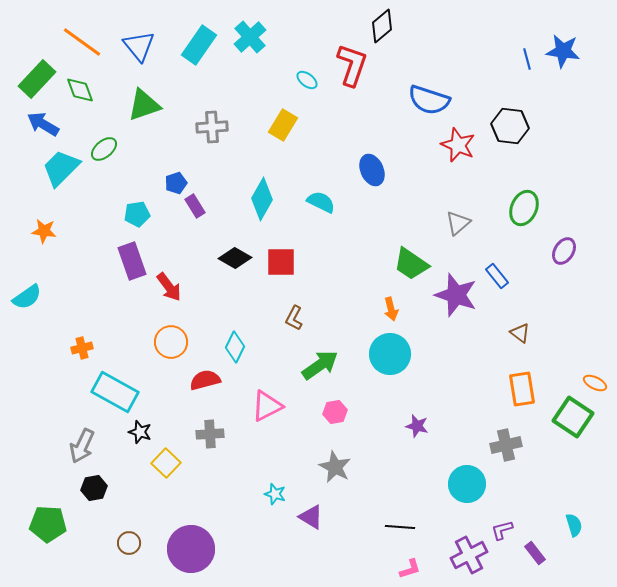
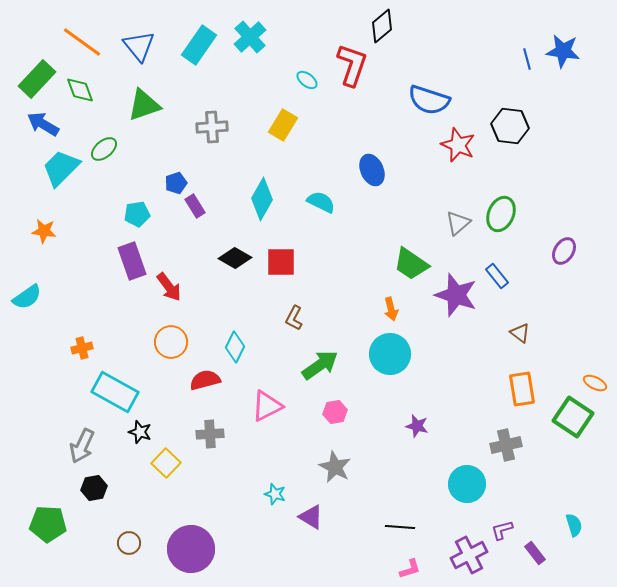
green ellipse at (524, 208): moved 23 px left, 6 px down
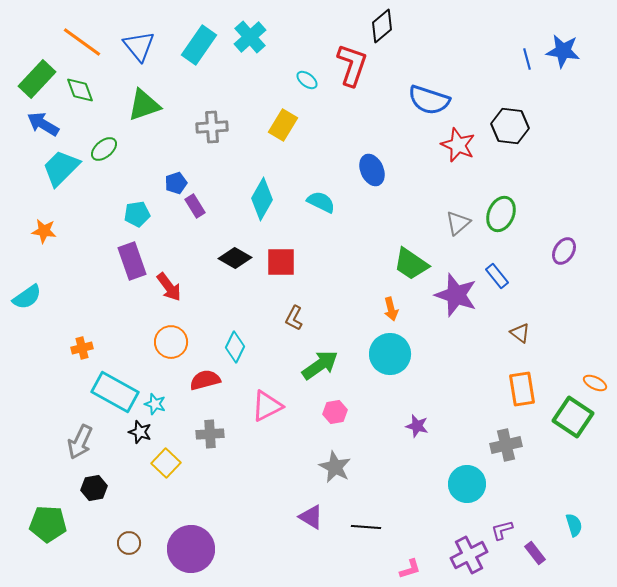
gray arrow at (82, 446): moved 2 px left, 4 px up
cyan star at (275, 494): moved 120 px left, 90 px up
black line at (400, 527): moved 34 px left
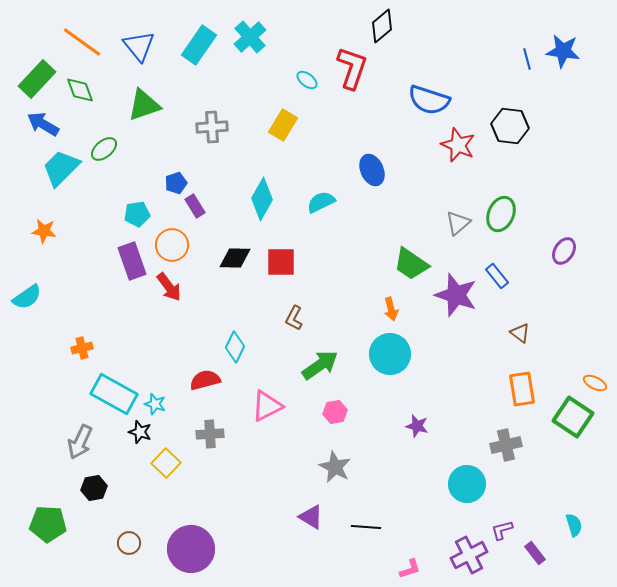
red L-shape at (352, 65): moved 3 px down
cyan semicircle at (321, 202): rotated 52 degrees counterclockwise
black diamond at (235, 258): rotated 28 degrees counterclockwise
orange circle at (171, 342): moved 1 px right, 97 px up
cyan rectangle at (115, 392): moved 1 px left, 2 px down
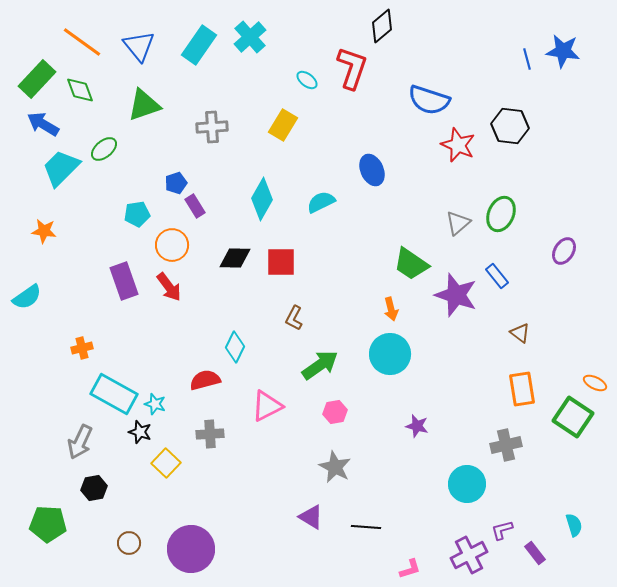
purple rectangle at (132, 261): moved 8 px left, 20 px down
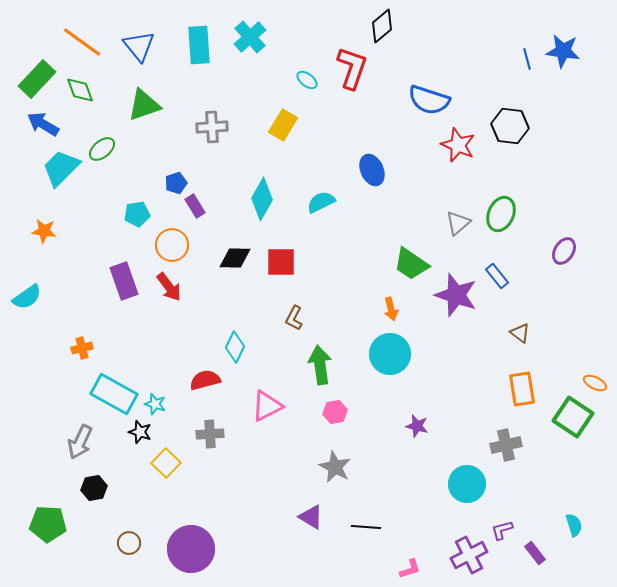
cyan rectangle at (199, 45): rotated 39 degrees counterclockwise
green ellipse at (104, 149): moved 2 px left
green arrow at (320, 365): rotated 63 degrees counterclockwise
